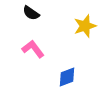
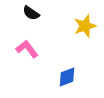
pink L-shape: moved 6 px left
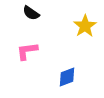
yellow star: rotated 15 degrees counterclockwise
pink L-shape: moved 2 px down; rotated 60 degrees counterclockwise
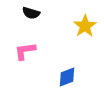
black semicircle: rotated 18 degrees counterclockwise
pink L-shape: moved 2 px left
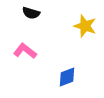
yellow star: rotated 20 degrees counterclockwise
pink L-shape: rotated 45 degrees clockwise
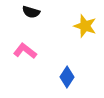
black semicircle: moved 1 px up
blue diamond: rotated 35 degrees counterclockwise
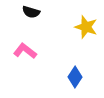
yellow star: moved 1 px right, 1 px down
blue diamond: moved 8 px right
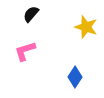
black semicircle: moved 2 px down; rotated 114 degrees clockwise
pink L-shape: rotated 55 degrees counterclockwise
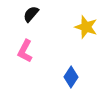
pink L-shape: rotated 45 degrees counterclockwise
blue diamond: moved 4 px left
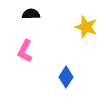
black semicircle: rotated 48 degrees clockwise
blue diamond: moved 5 px left
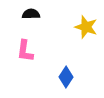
pink L-shape: rotated 20 degrees counterclockwise
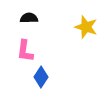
black semicircle: moved 2 px left, 4 px down
blue diamond: moved 25 px left
